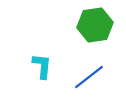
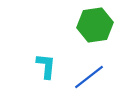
cyan L-shape: moved 4 px right
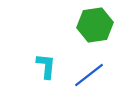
blue line: moved 2 px up
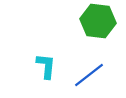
green hexagon: moved 3 px right, 4 px up; rotated 16 degrees clockwise
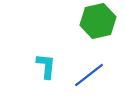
green hexagon: rotated 20 degrees counterclockwise
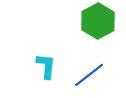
green hexagon: rotated 16 degrees counterclockwise
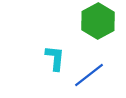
cyan L-shape: moved 9 px right, 8 px up
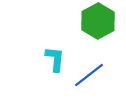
cyan L-shape: moved 1 px down
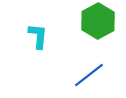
cyan L-shape: moved 17 px left, 23 px up
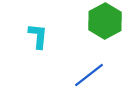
green hexagon: moved 7 px right
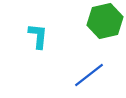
green hexagon: rotated 16 degrees clockwise
